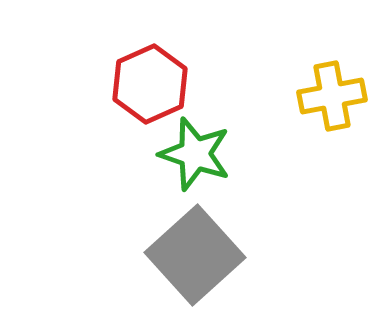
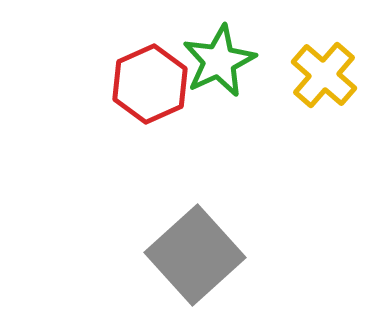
yellow cross: moved 8 px left, 21 px up; rotated 38 degrees counterclockwise
green star: moved 24 px right, 93 px up; rotated 28 degrees clockwise
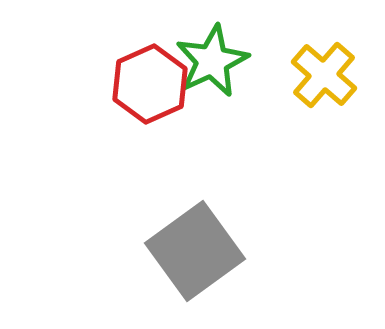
green star: moved 7 px left
gray square: moved 4 px up; rotated 6 degrees clockwise
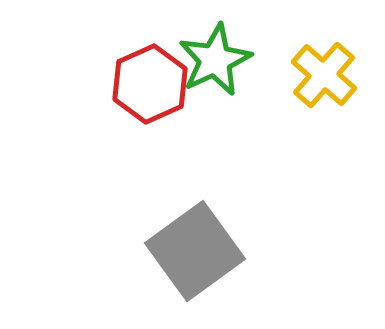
green star: moved 3 px right, 1 px up
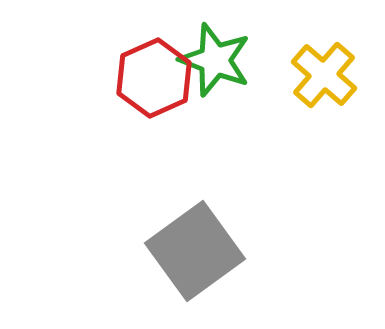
green star: rotated 26 degrees counterclockwise
red hexagon: moved 4 px right, 6 px up
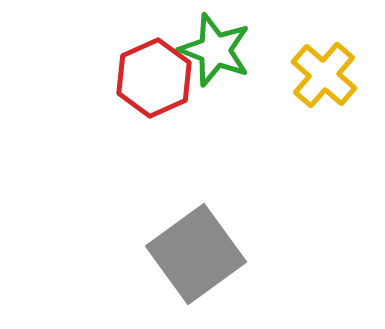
green star: moved 10 px up
gray square: moved 1 px right, 3 px down
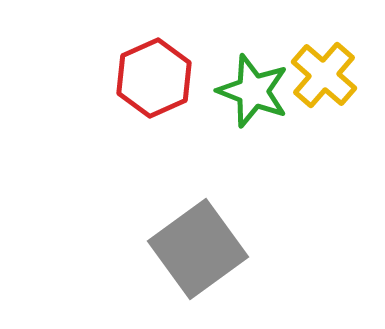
green star: moved 38 px right, 41 px down
gray square: moved 2 px right, 5 px up
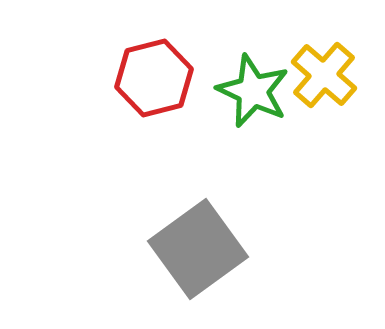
red hexagon: rotated 10 degrees clockwise
green star: rotated 4 degrees clockwise
